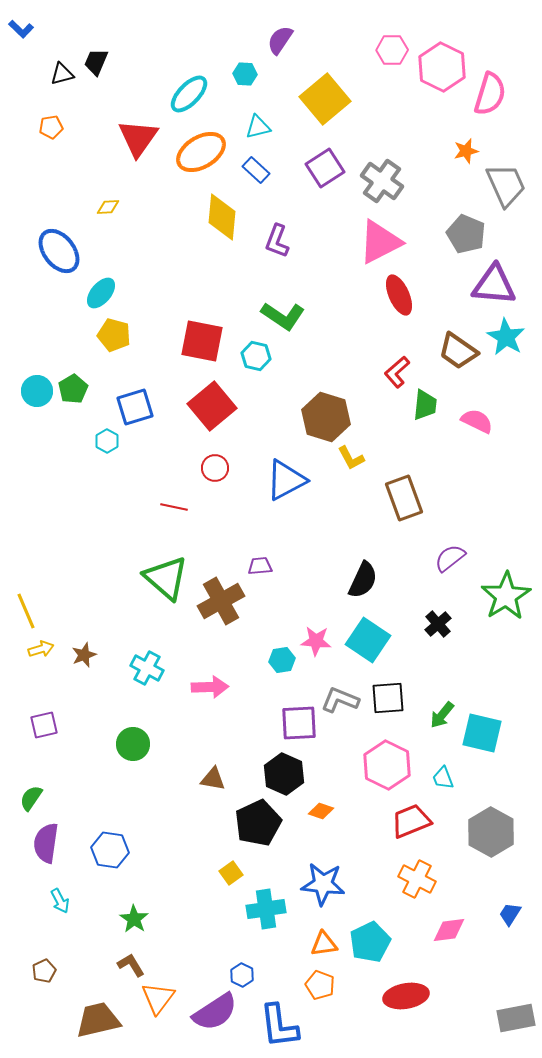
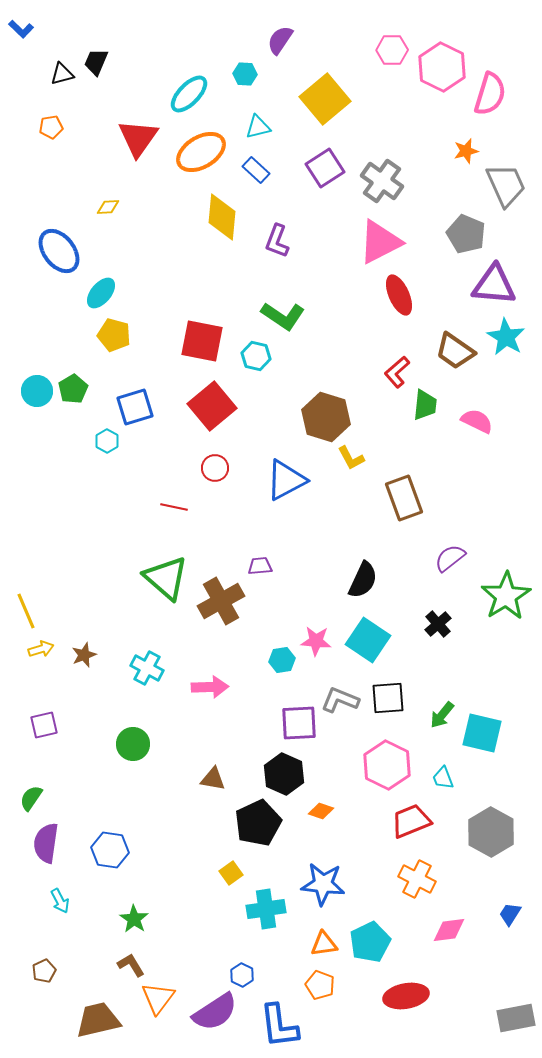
brown trapezoid at (458, 351): moved 3 px left
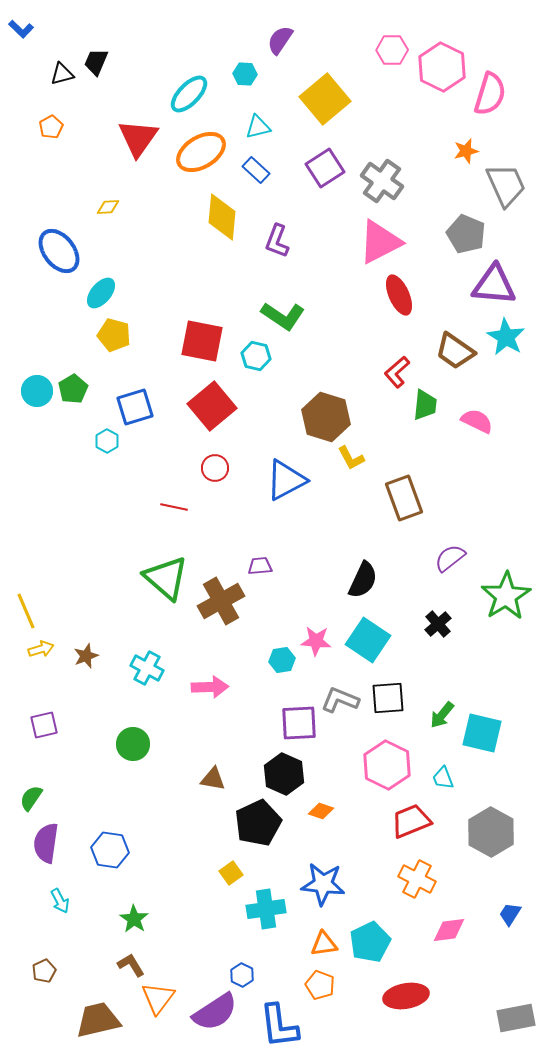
orange pentagon at (51, 127): rotated 20 degrees counterclockwise
brown star at (84, 655): moved 2 px right, 1 px down
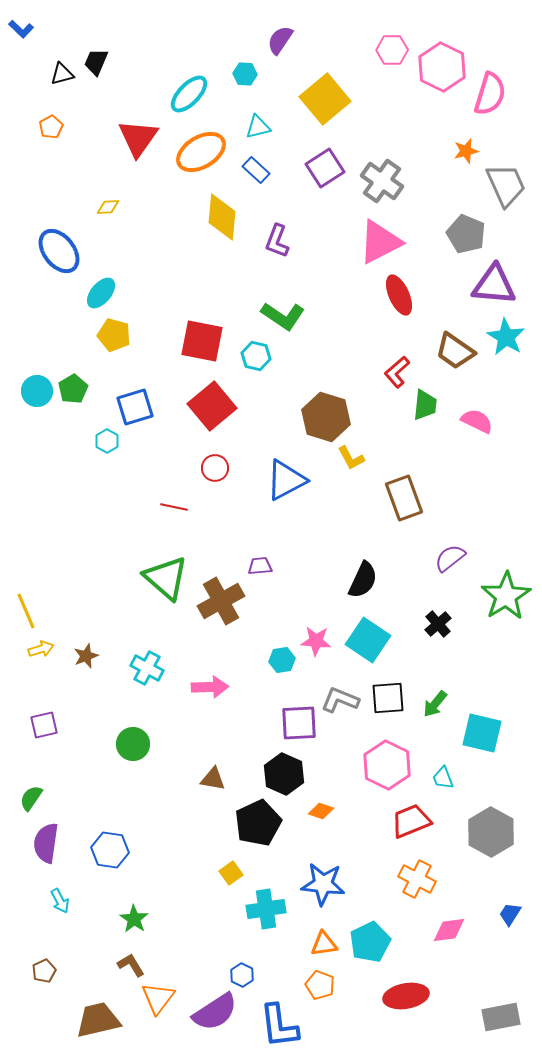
green arrow at (442, 715): moved 7 px left, 11 px up
gray rectangle at (516, 1018): moved 15 px left, 1 px up
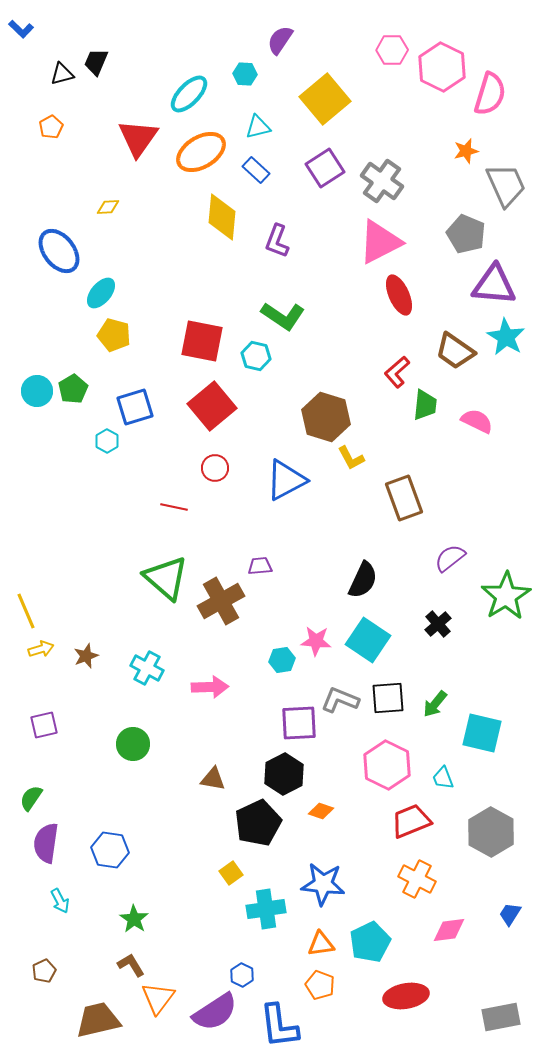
black hexagon at (284, 774): rotated 9 degrees clockwise
orange triangle at (324, 944): moved 3 px left
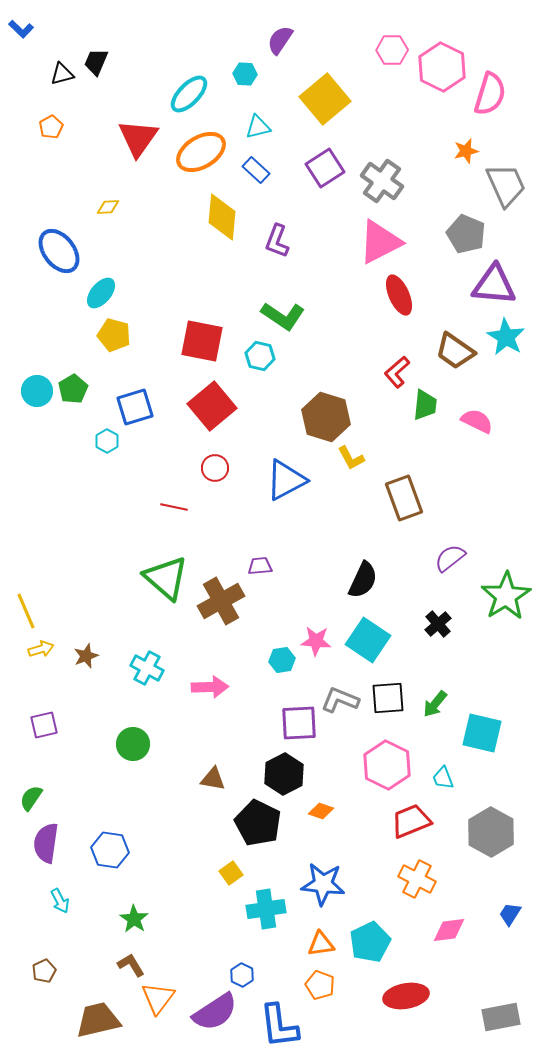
cyan hexagon at (256, 356): moved 4 px right
black pentagon at (258, 823): rotated 21 degrees counterclockwise
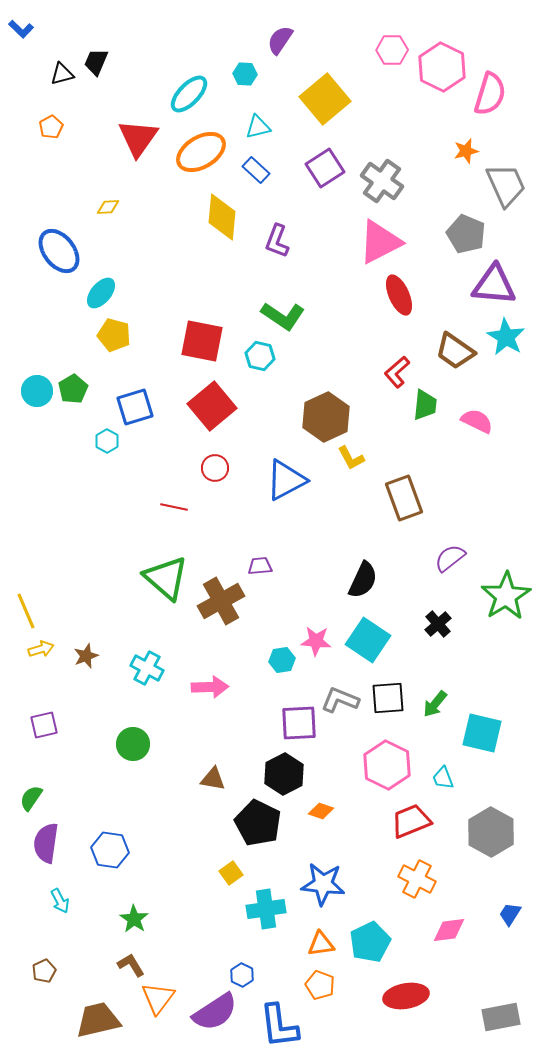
brown hexagon at (326, 417): rotated 18 degrees clockwise
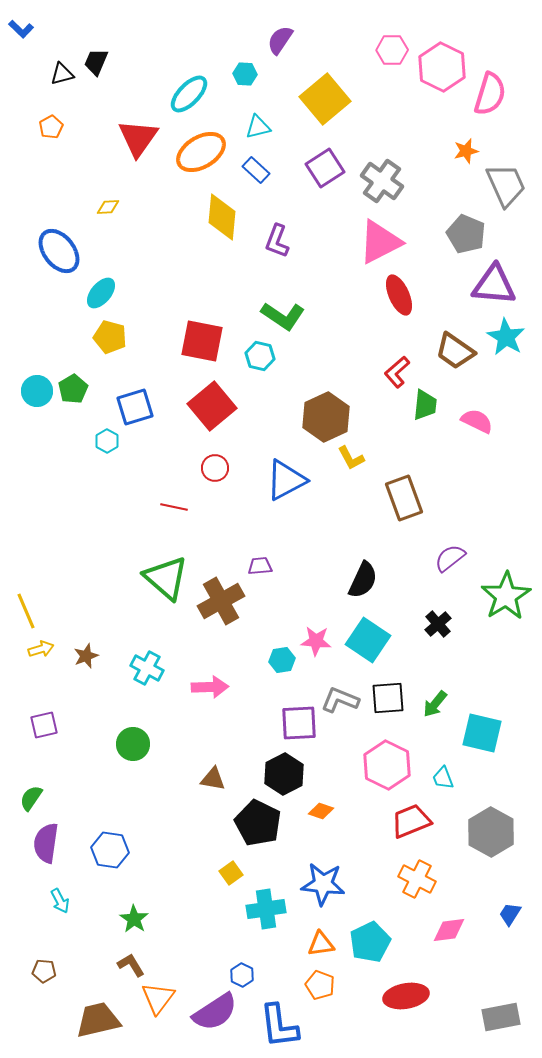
yellow pentagon at (114, 335): moved 4 px left, 2 px down
brown pentagon at (44, 971): rotated 30 degrees clockwise
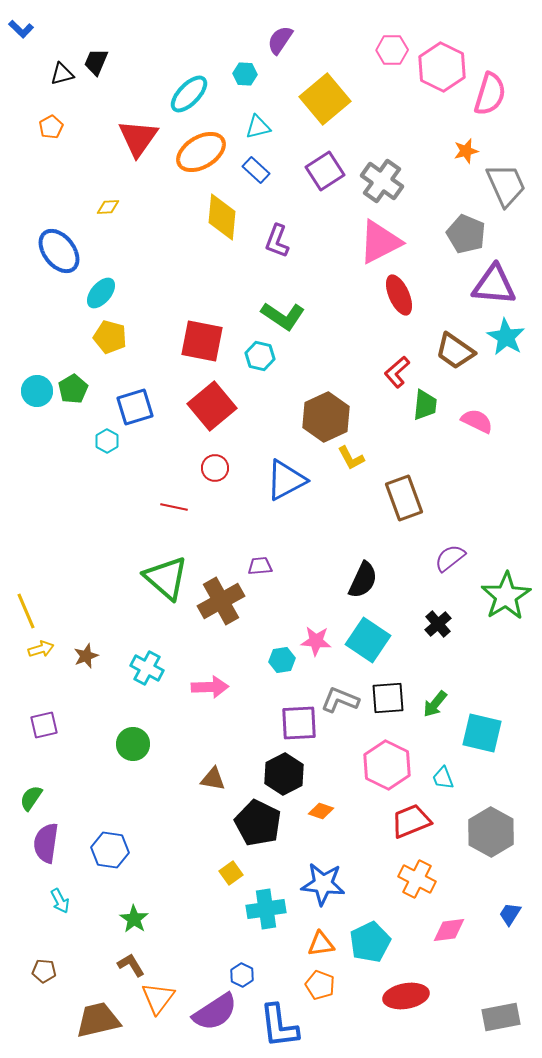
purple square at (325, 168): moved 3 px down
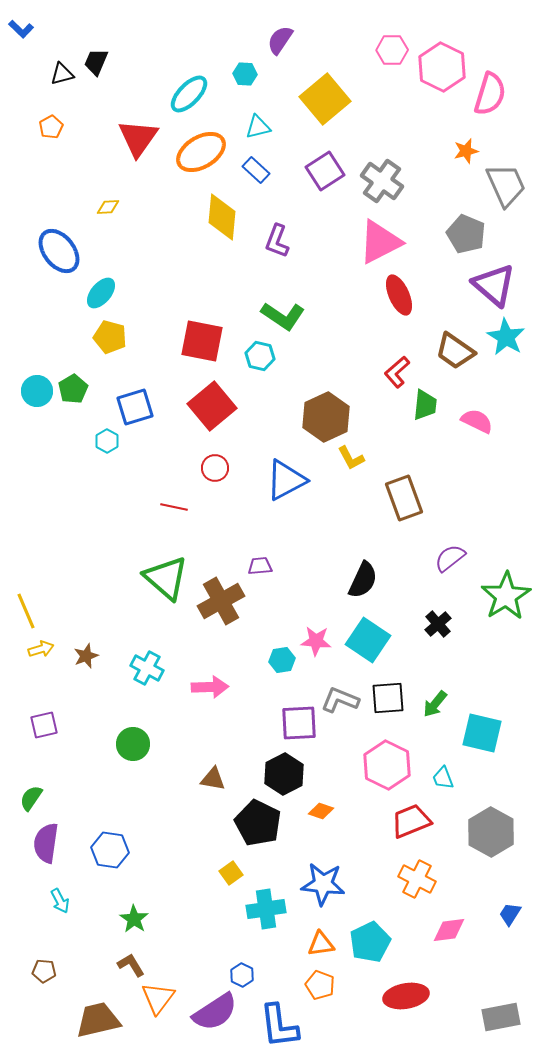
purple triangle at (494, 285): rotated 36 degrees clockwise
